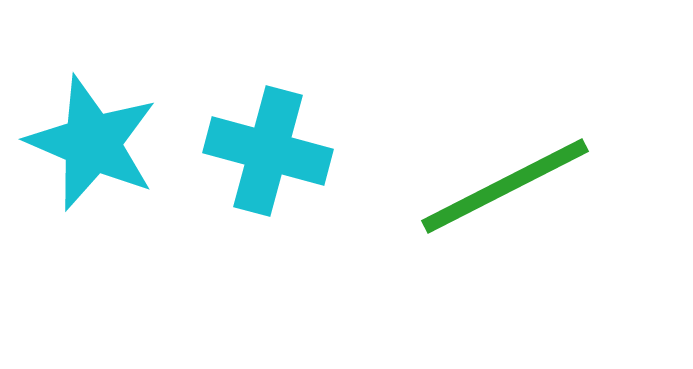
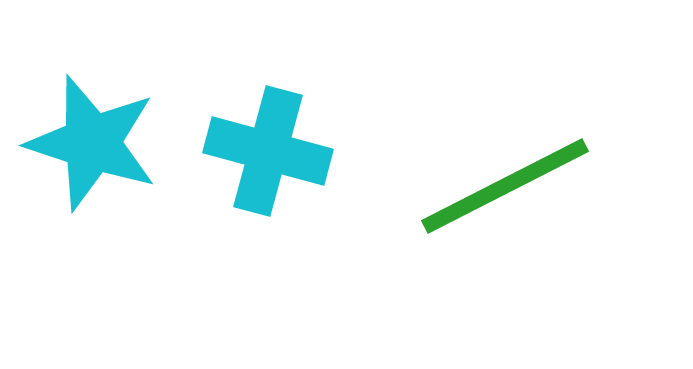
cyan star: rotated 5 degrees counterclockwise
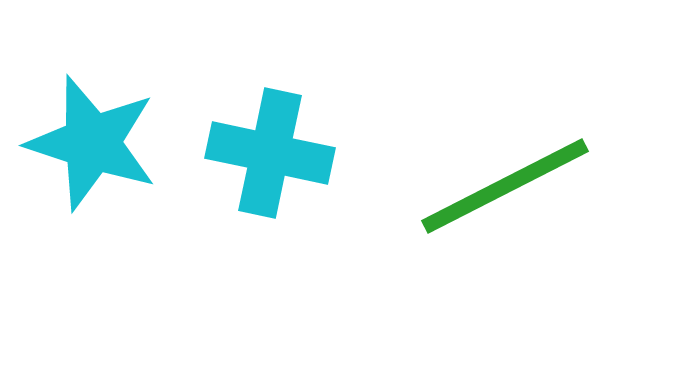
cyan cross: moved 2 px right, 2 px down; rotated 3 degrees counterclockwise
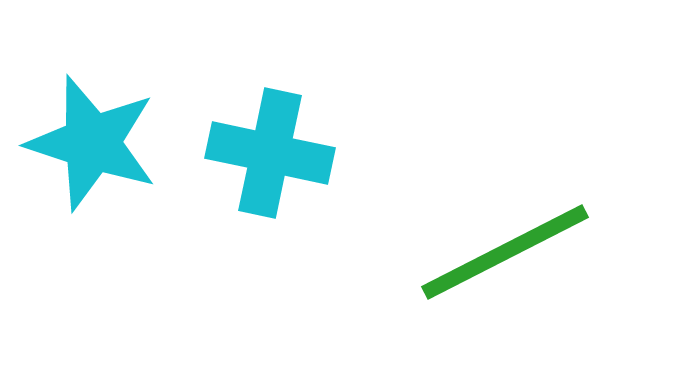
green line: moved 66 px down
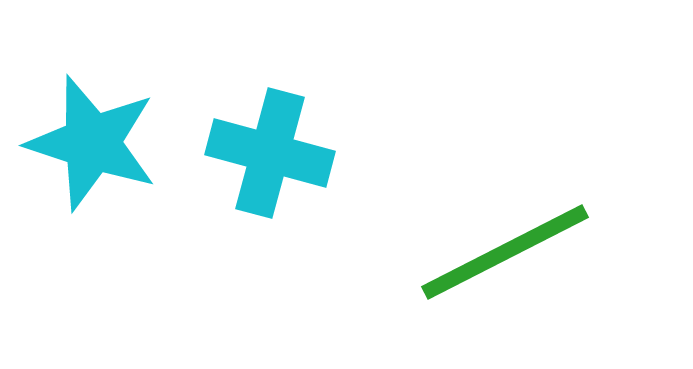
cyan cross: rotated 3 degrees clockwise
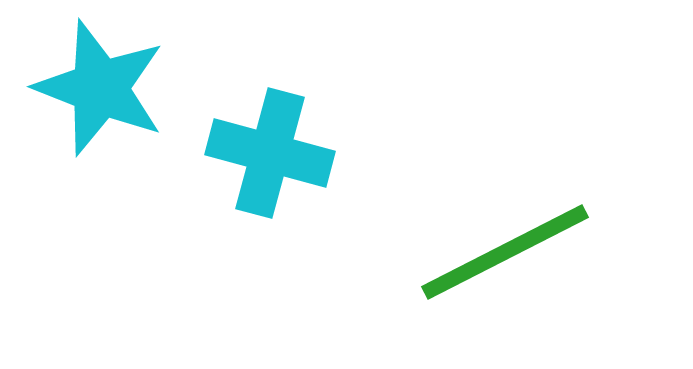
cyan star: moved 8 px right, 55 px up; rotated 3 degrees clockwise
